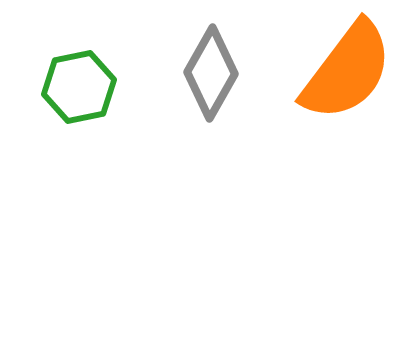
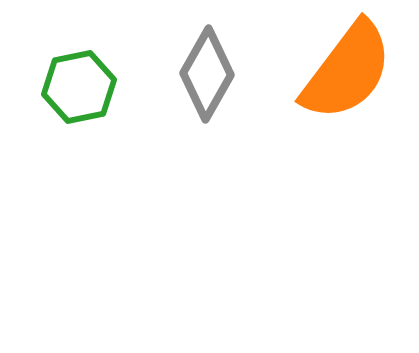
gray diamond: moved 4 px left, 1 px down
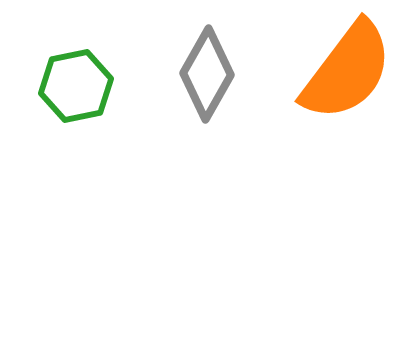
green hexagon: moved 3 px left, 1 px up
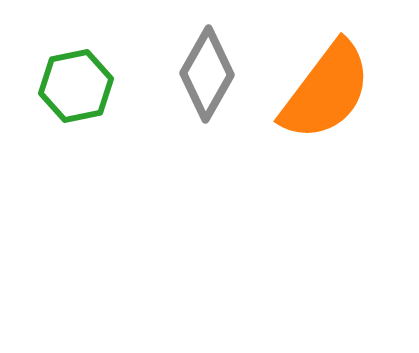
orange semicircle: moved 21 px left, 20 px down
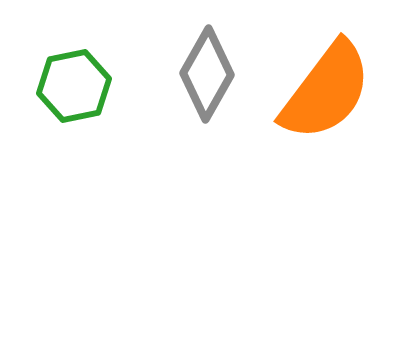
green hexagon: moved 2 px left
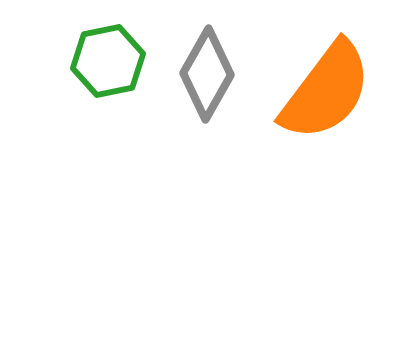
green hexagon: moved 34 px right, 25 px up
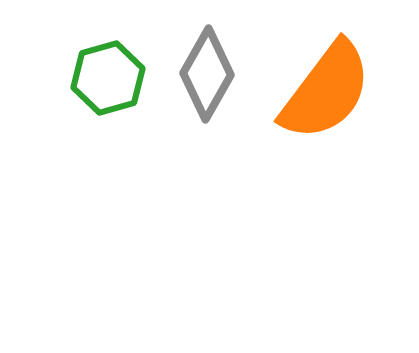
green hexagon: moved 17 px down; rotated 4 degrees counterclockwise
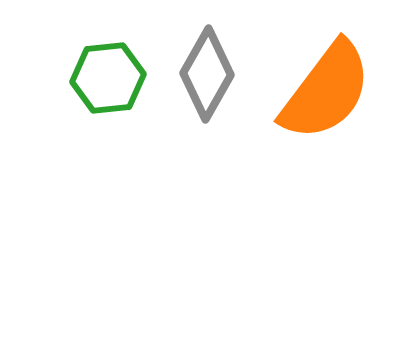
green hexagon: rotated 10 degrees clockwise
